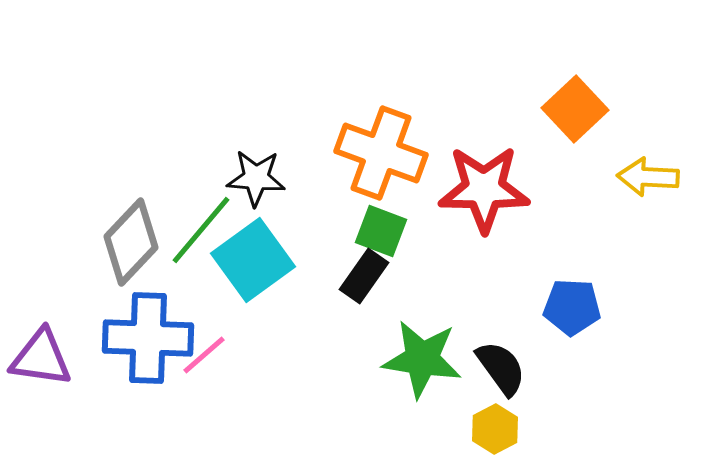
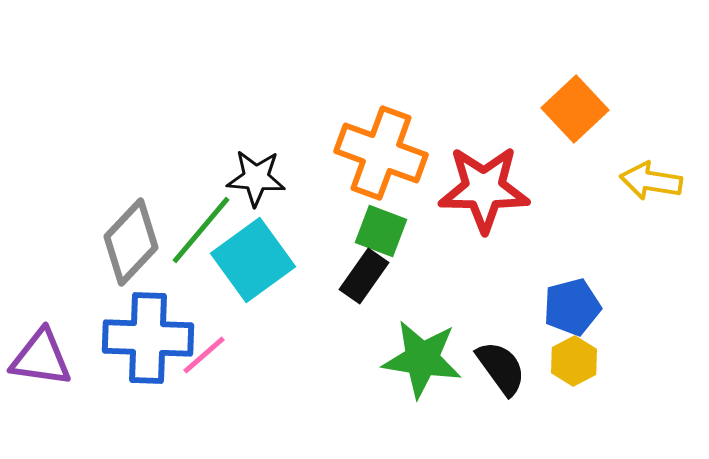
yellow arrow: moved 3 px right, 4 px down; rotated 6 degrees clockwise
blue pentagon: rotated 18 degrees counterclockwise
yellow hexagon: moved 79 px right, 68 px up
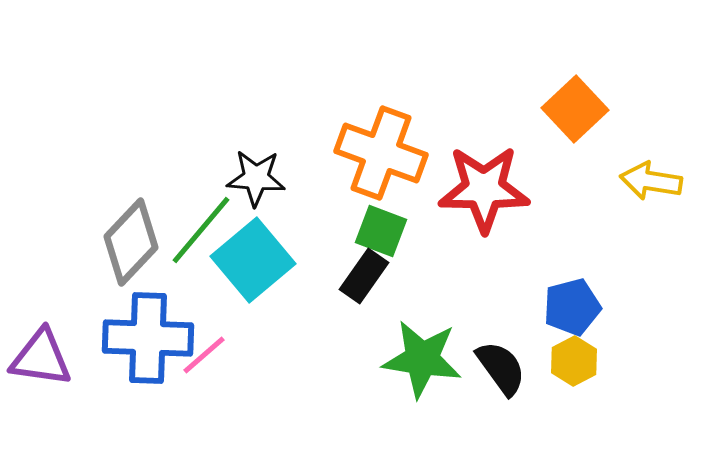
cyan square: rotated 4 degrees counterclockwise
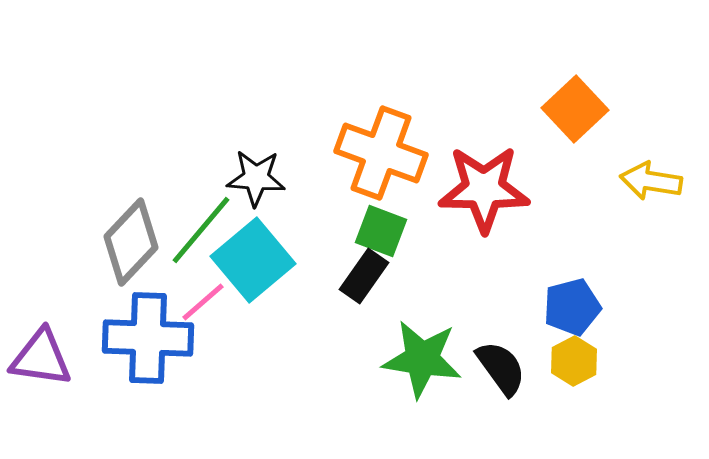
pink line: moved 1 px left, 53 px up
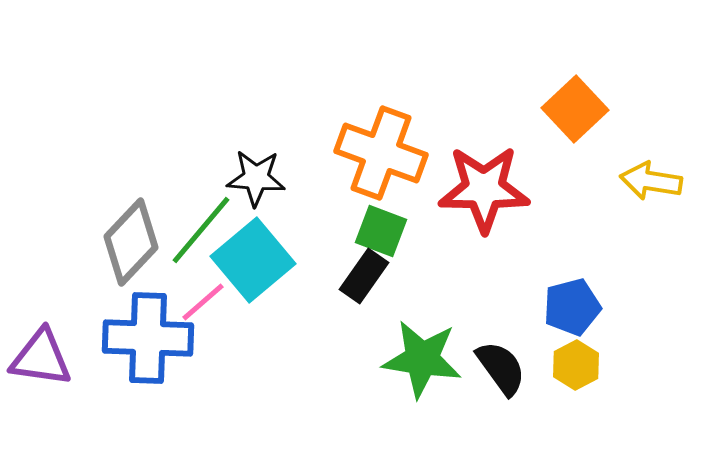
yellow hexagon: moved 2 px right, 4 px down
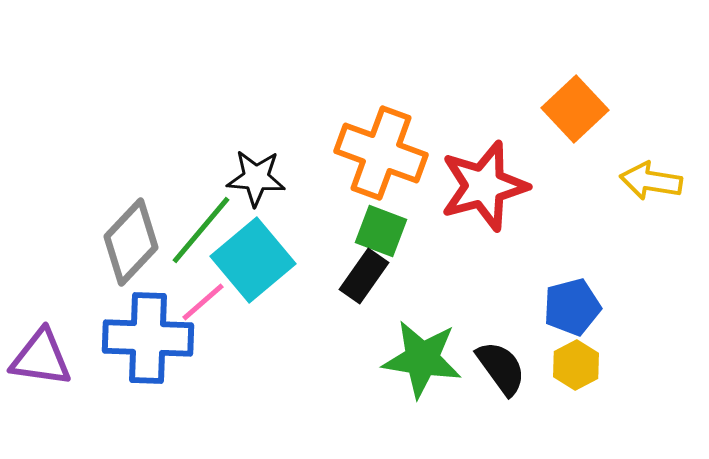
red star: moved 3 px up; rotated 16 degrees counterclockwise
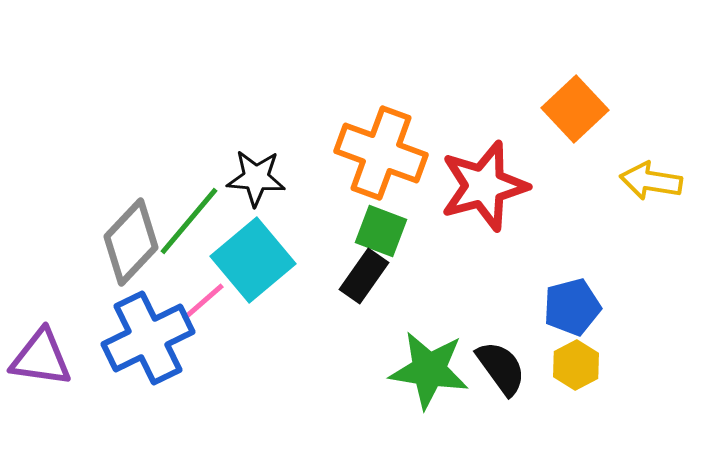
green line: moved 12 px left, 9 px up
blue cross: rotated 28 degrees counterclockwise
green star: moved 7 px right, 11 px down
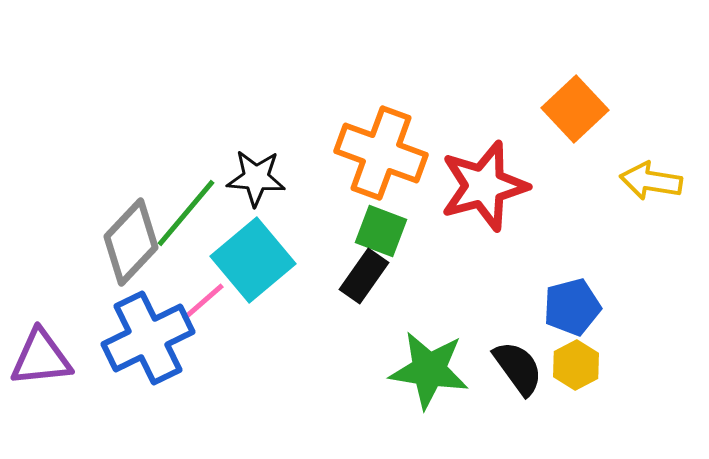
green line: moved 3 px left, 8 px up
purple triangle: rotated 14 degrees counterclockwise
black semicircle: moved 17 px right
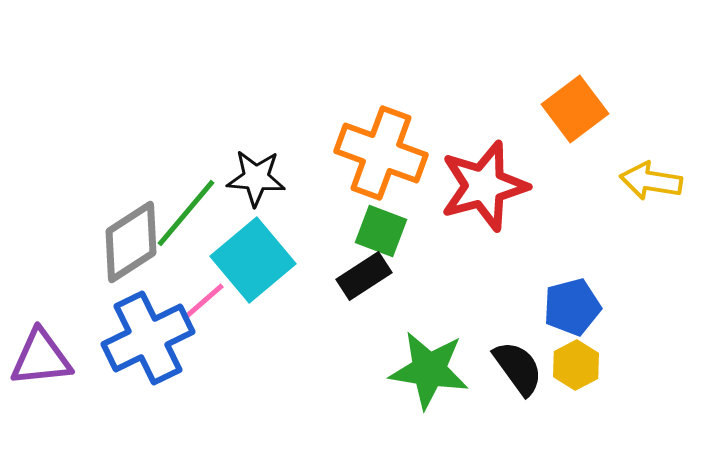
orange square: rotated 6 degrees clockwise
gray diamond: rotated 14 degrees clockwise
black rectangle: rotated 22 degrees clockwise
